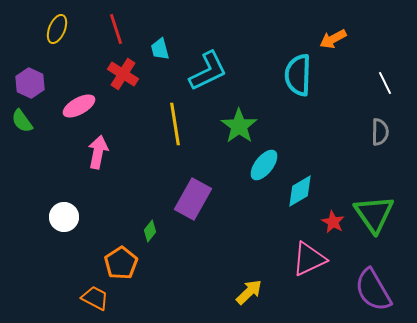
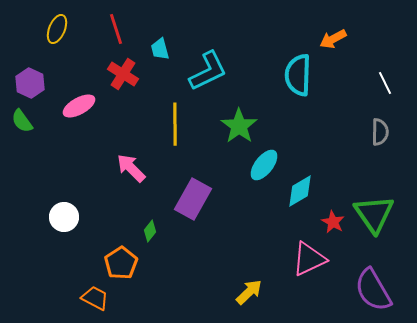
yellow line: rotated 9 degrees clockwise
pink arrow: moved 33 px right, 16 px down; rotated 56 degrees counterclockwise
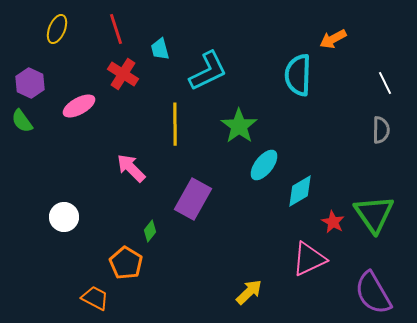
gray semicircle: moved 1 px right, 2 px up
orange pentagon: moved 5 px right; rotated 8 degrees counterclockwise
purple semicircle: moved 3 px down
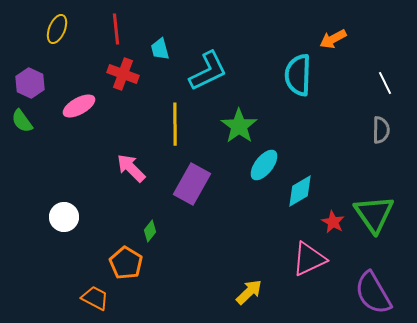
red line: rotated 12 degrees clockwise
red cross: rotated 12 degrees counterclockwise
purple rectangle: moved 1 px left, 15 px up
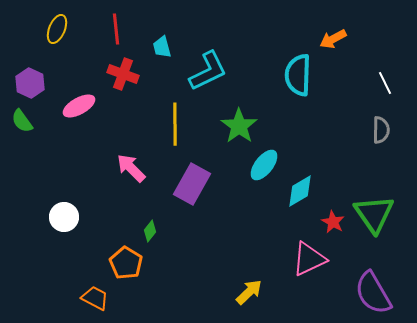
cyan trapezoid: moved 2 px right, 2 px up
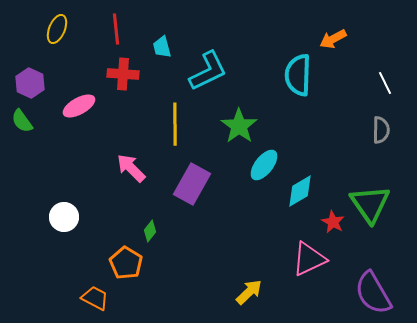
red cross: rotated 16 degrees counterclockwise
green triangle: moved 4 px left, 10 px up
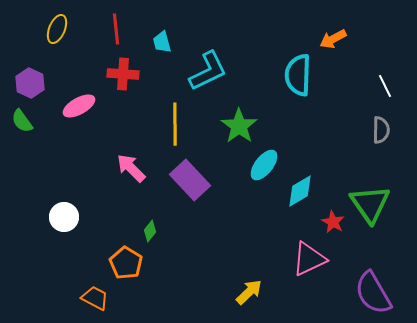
cyan trapezoid: moved 5 px up
white line: moved 3 px down
purple rectangle: moved 2 px left, 4 px up; rotated 72 degrees counterclockwise
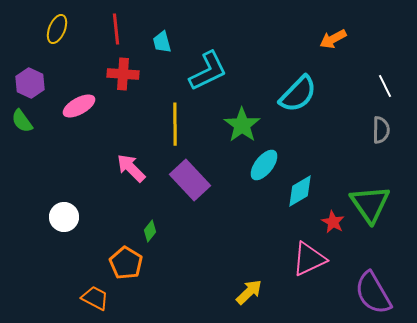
cyan semicircle: moved 19 px down; rotated 138 degrees counterclockwise
green star: moved 3 px right, 1 px up
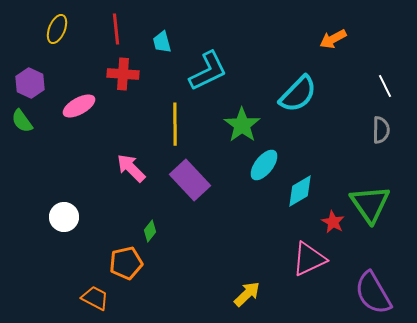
orange pentagon: rotated 28 degrees clockwise
yellow arrow: moved 2 px left, 2 px down
